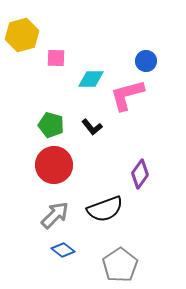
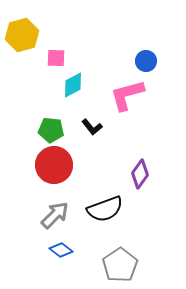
cyan diamond: moved 18 px left, 6 px down; rotated 28 degrees counterclockwise
green pentagon: moved 5 px down; rotated 10 degrees counterclockwise
blue diamond: moved 2 px left
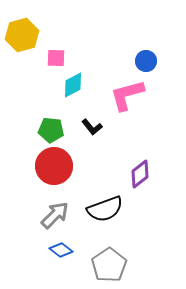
red circle: moved 1 px down
purple diamond: rotated 16 degrees clockwise
gray pentagon: moved 11 px left
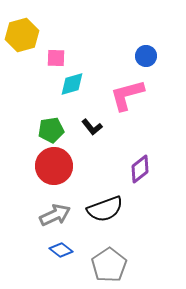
blue circle: moved 5 px up
cyan diamond: moved 1 px left, 1 px up; rotated 12 degrees clockwise
green pentagon: rotated 15 degrees counterclockwise
purple diamond: moved 5 px up
gray arrow: rotated 20 degrees clockwise
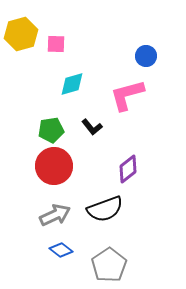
yellow hexagon: moved 1 px left, 1 px up
pink square: moved 14 px up
purple diamond: moved 12 px left
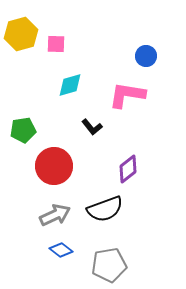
cyan diamond: moved 2 px left, 1 px down
pink L-shape: rotated 24 degrees clockwise
green pentagon: moved 28 px left
gray pentagon: rotated 24 degrees clockwise
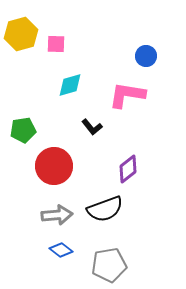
gray arrow: moved 2 px right; rotated 20 degrees clockwise
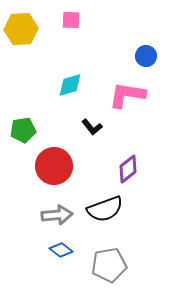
yellow hexagon: moved 5 px up; rotated 12 degrees clockwise
pink square: moved 15 px right, 24 px up
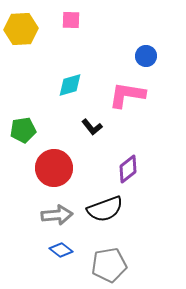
red circle: moved 2 px down
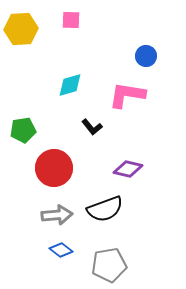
purple diamond: rotated 52 degrees clockwise
